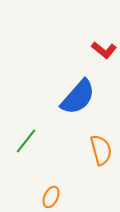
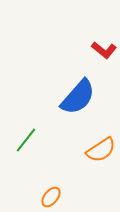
green line: moved 1 px up
orange semicircle: rotated 72 degrees clockwise
orange ellipse: rotated 15 degrees clockwise
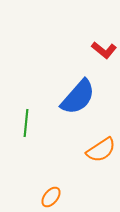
green line: moved 17 px up; rotated 32 degrees counterclockwise
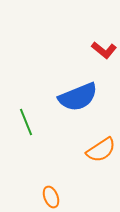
blue semicircle: rotated 27 degrees clockwise
green line: moved 1 px up; rotated 28 degrees counterclockwise
orange ellipse: rotated 60 degrees counterclockwise
